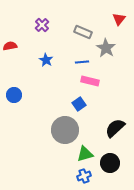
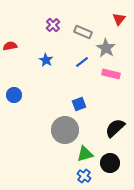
purple cross: moved 11 px right
blue line: rotated 32 degrees counterclockwise
pink rectangle: moved 21 px right, 7 px up
blue square: rotated 16 degrees clockwise
blue cross: rotated 32 degrees counterclockwise
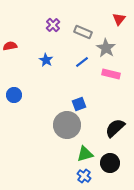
gray circle: moved 2 px right, 5 px up
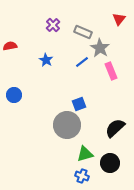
gray star: moved 6 px left
pink rectangle: moved 3 px up; rotated 54 degrees clockwise
blue cross: moved 2 px left; rotated 16 degrees counterclockwise
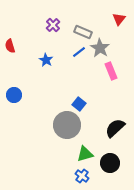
red semicircle: rotated 96 degrees counterclockwise
blue line: moved 3 px left, 10 px up
blue square: rotated 32 degrees counterclockwise
blue cross: rotated 16 degrees clockwise
